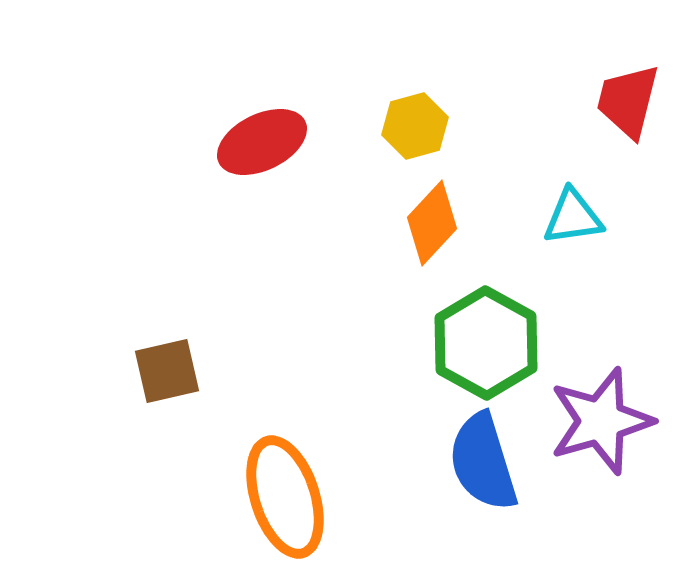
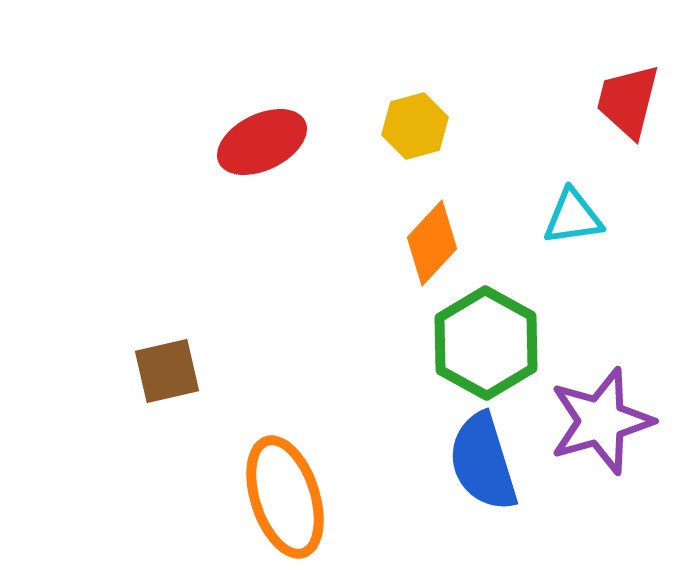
orange diamond: moved 20 px down
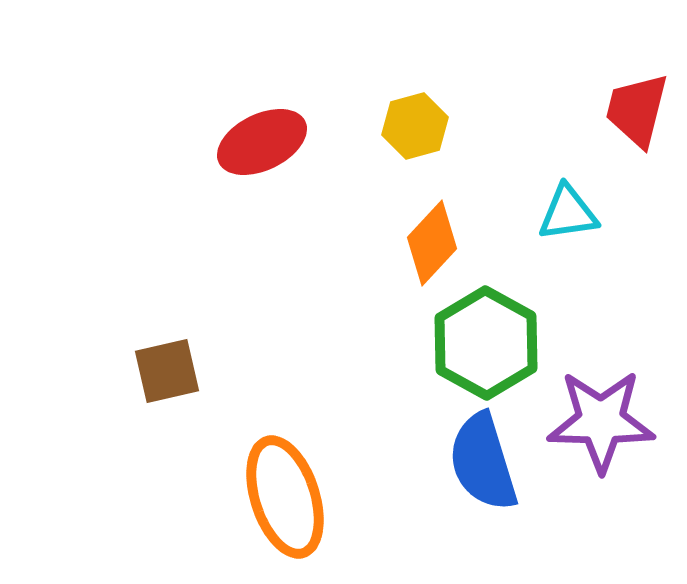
red trapezoid: moved 9 px right, 9 px down
cyan triangle: moved 5 px left, 4 px up
purple star: rotated 17 degrees clockwise
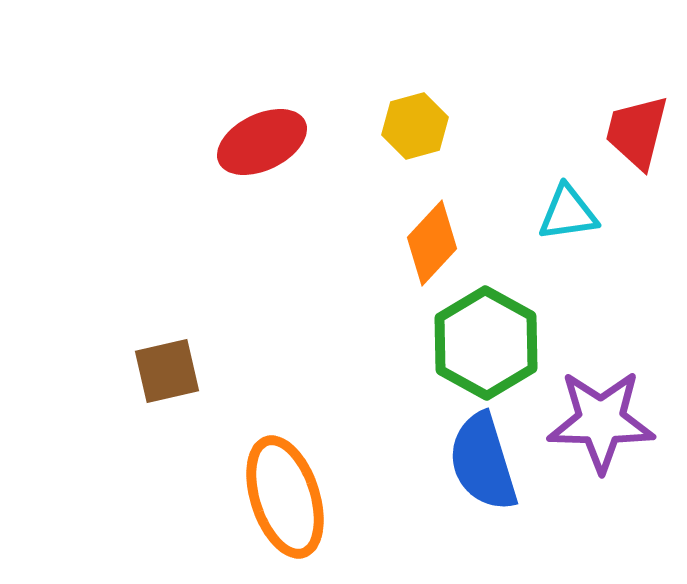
red trapezoid: moved 22 px down
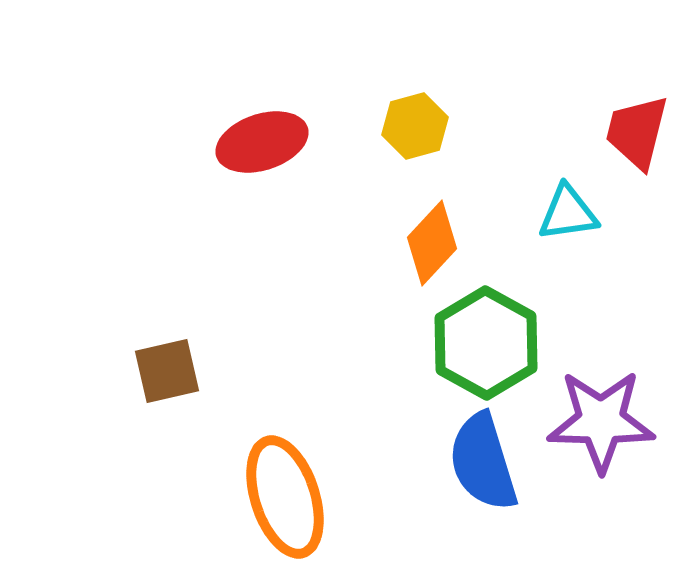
red ellipse: rotated 8 degrees clockwise
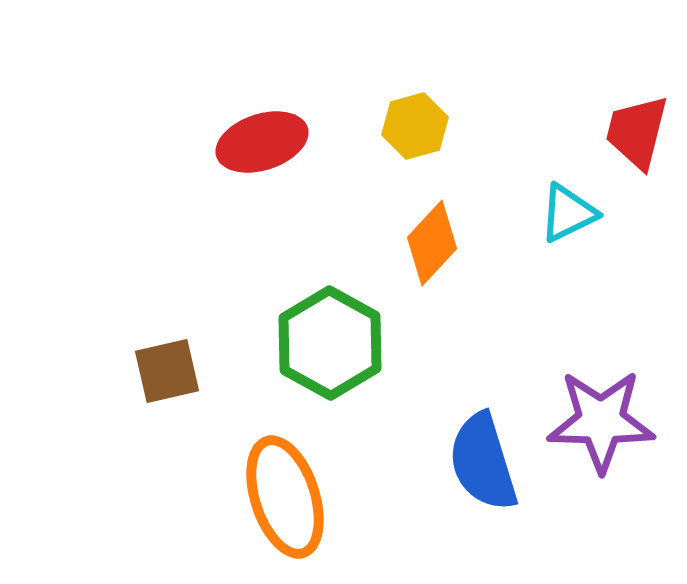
cyan triangle: rotated 18 degrees counterclockwise
green hexagon: moved 156 px left
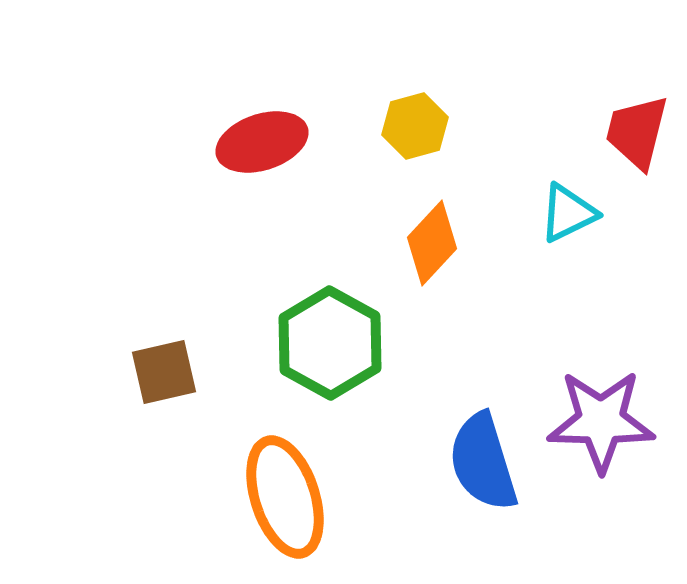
brown square: moved 3 px left, 1 px down
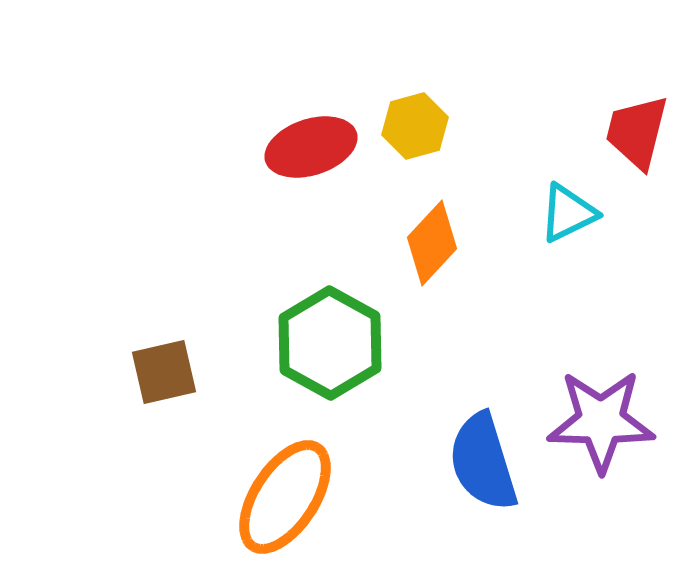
red ellipse: moved 49 px right, 5 px down
orange ellipse: rotated 51 degrees clockwise
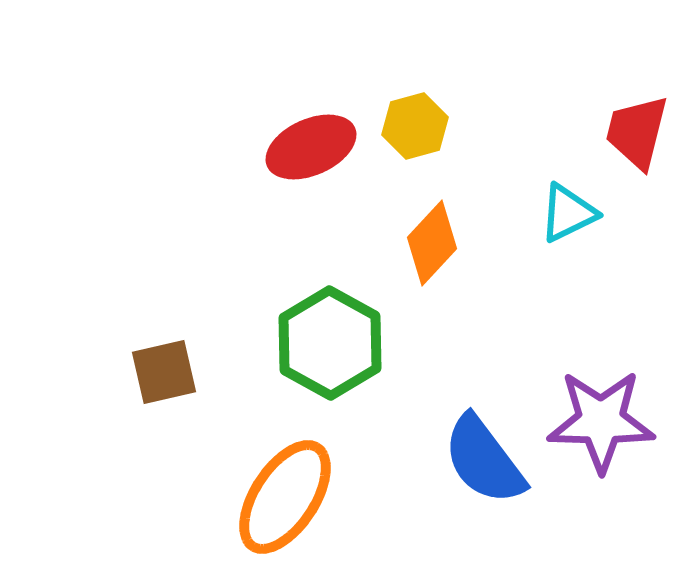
red ellipse: rotated 6 degrees counterclockwise
blue semicircle: moved 1 px right, 2 px up; rotated 20 degrees counterclockwise
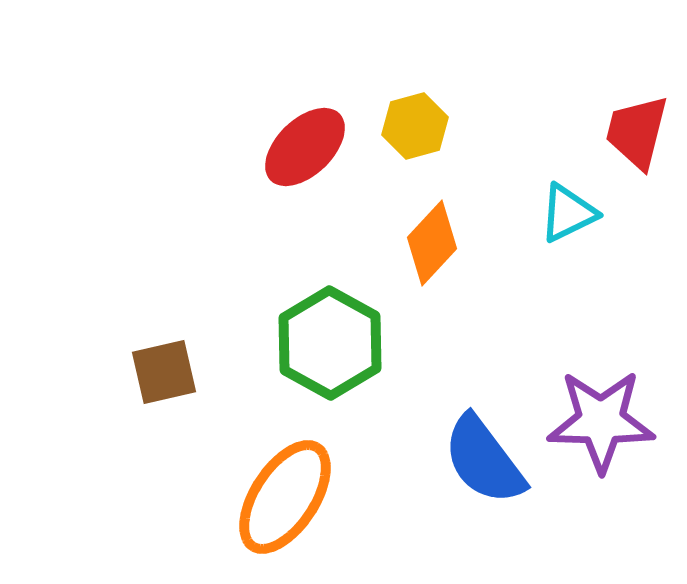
red ellipse: moved 6 px left; rotated 20 degrees counterclockwise
